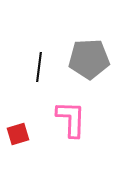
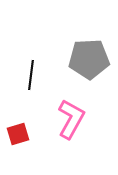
black line: moved 8 px left, 8 px down
pink L-shape: rotated 27 degrees clockwise
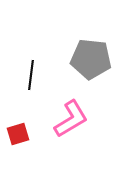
gray pentagon: moved 2 px right; rotated 9 degrees clockwise
pink L-shape: rotated 30 degrees clockwise
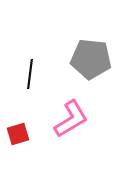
black line: moved 1 px left, 1 px up
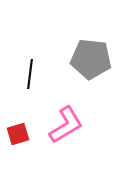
pink L-shape: moved 5 px left, 6 px down
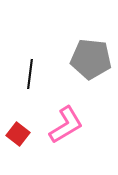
red square: rotated 35 degrees counterclockwise
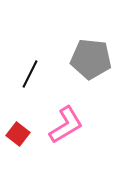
black line: rotated 20 degrees clockwise
